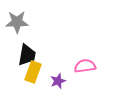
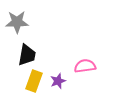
yellow rectangle: moved 1 px right, 9 px down
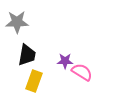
pink semicircle: moved 3 px left, 6 px down; rotated 40 degrees clockwise
purple star: moved 7 px right, 20 px up; rotated 21 degrees clockwise
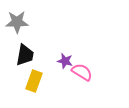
black trapezoid: moved 2 px left
purple star: rotated 14 degrees clockwise
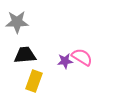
black trapezoid: rotated 105 degrees counterclockwise
purple star: rotated 21 degrees counterclockwise
pink semicircle: moved 15 px up
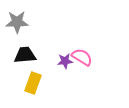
yellow rectangle: moved 1 px left, 2 px down
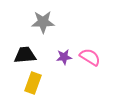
gray star: moved 26 px right
pink semicircle: moved 8 px right
purple star: moved 1 px left, 4 px up
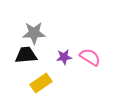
gray star: moved 9 px left, 11 px down
black trapezoid: moved 1 px right
yellow rectangle: moved 8 px right; rotated 35 degrees clockwise
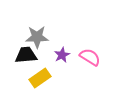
gray star: moved 3 px right, 4 px down
purple star: moved 2 px left, 2 px up; rotated 21 degrees counterclockwise
yellow rectangle: moved 1 px left, 5 px up
